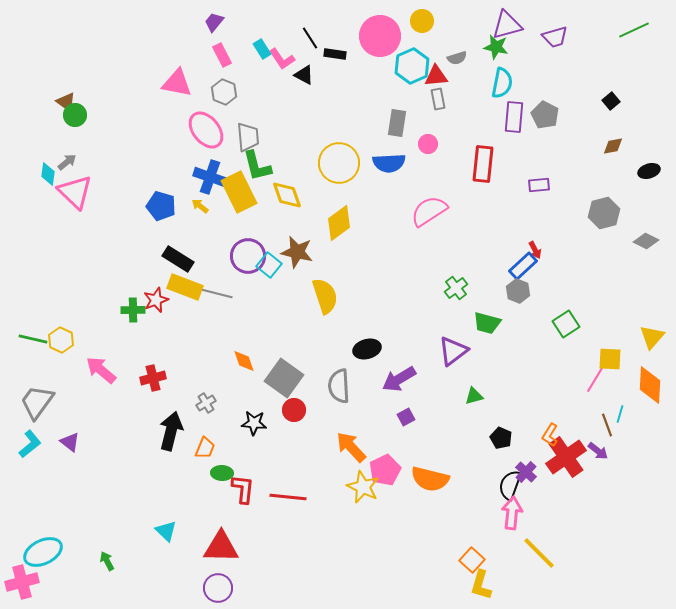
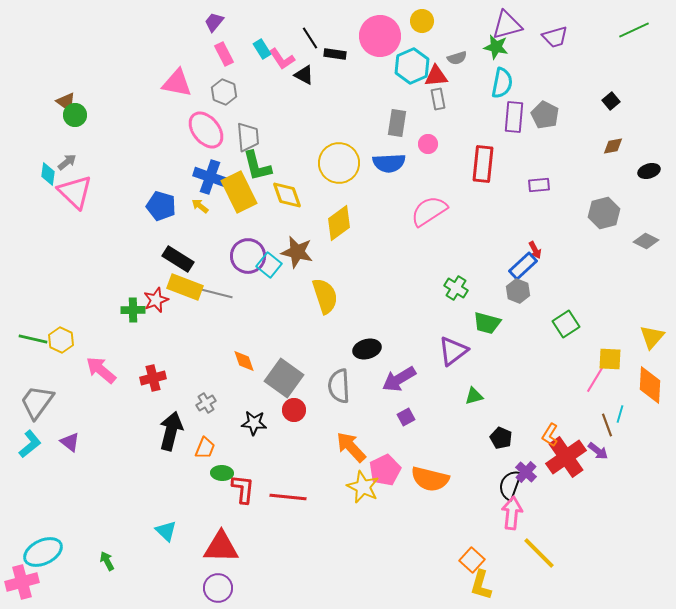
pink rectangle at (222, 55): moved 2 px right, 1 px up
green cross at (456, 288): rotated 20 degrees counterclockwise
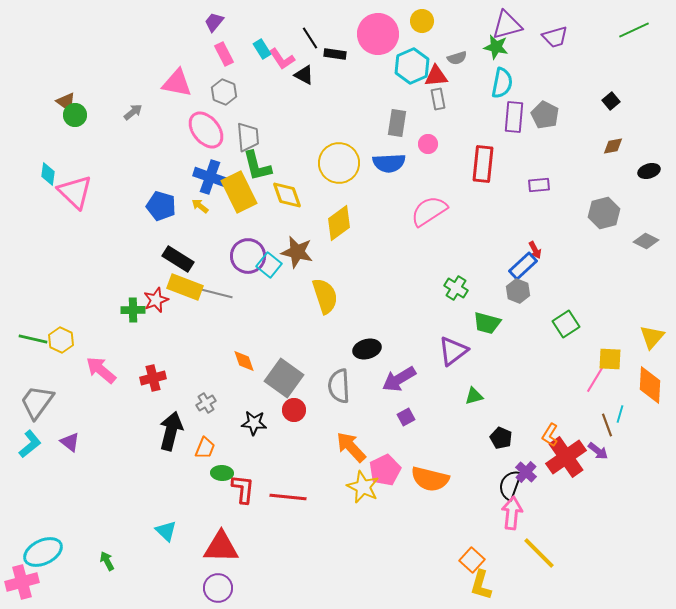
pink circle at (380, 36): moved 2 px left, 2 px up
gray arrow at (67, 162): moved 66 px right, 50 px up
